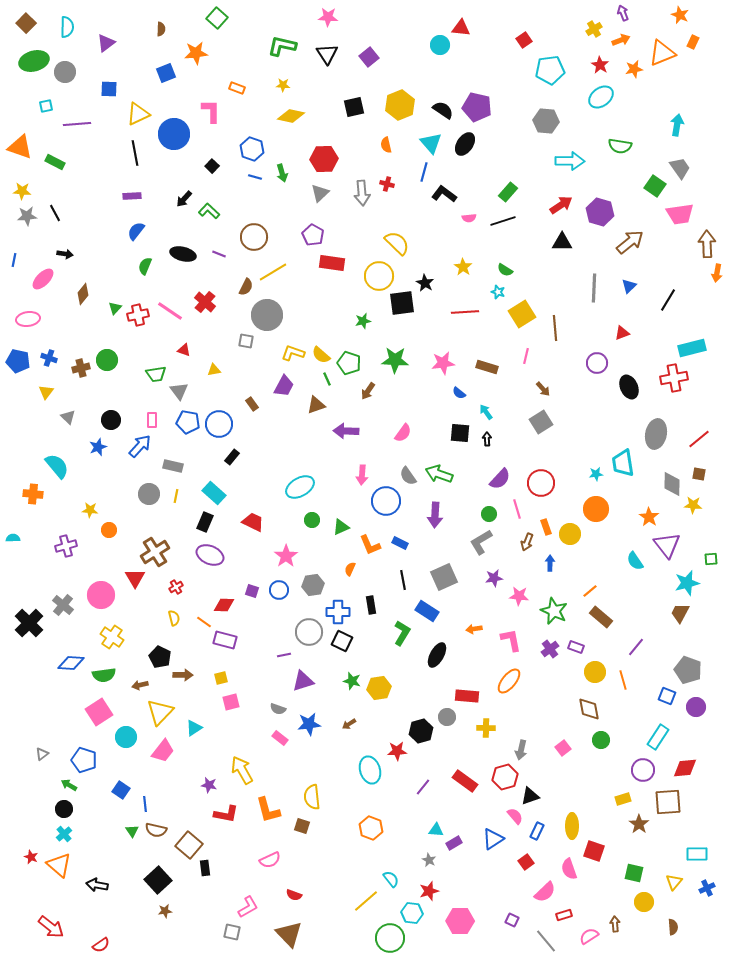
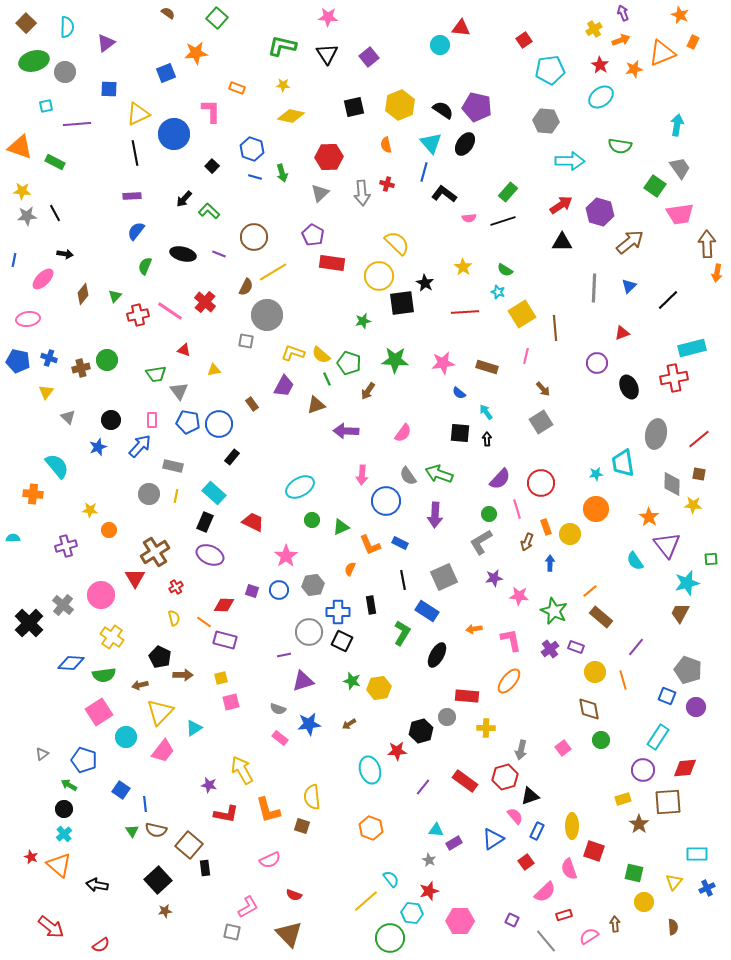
brown semicircle at (161, 29): moved 7 px right, 16 px up; rotated 56 degrees counterclockwise
red hexagon at (324, 159): moved 5 px right, 2 px up
black line at (668, 300): rotated 15 degrees clockwise
green triangle at (115, 308): moved 12 px up
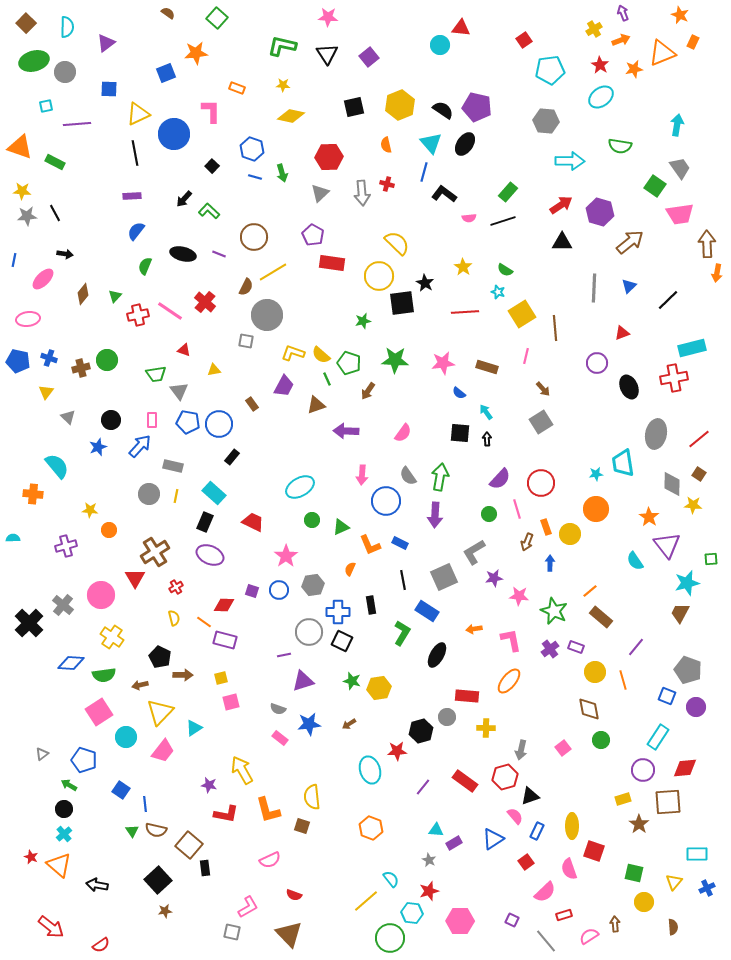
green arrow at (439, 474): moved 1 px right, 3 px down; rotated 80 degrees clockwise
brown square at (699, 474): rotated 24 degrees clockwise
gray L-shape at (481, 542): moved 7 px left, 10 px down
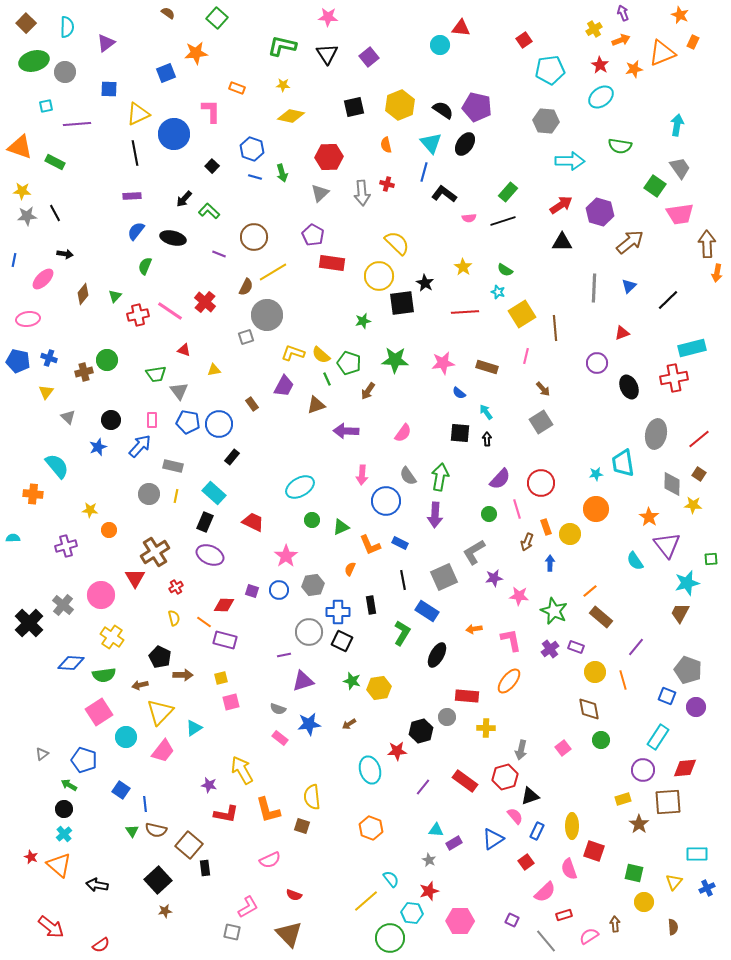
black ellipse at (183, 254): moved 10 px left, 16 px up
gray square at (246, 341): moved 4 px up; rotated 28 degrees counterclockwise
brown cross at (81, 368): moved 3 px right, 4 px down
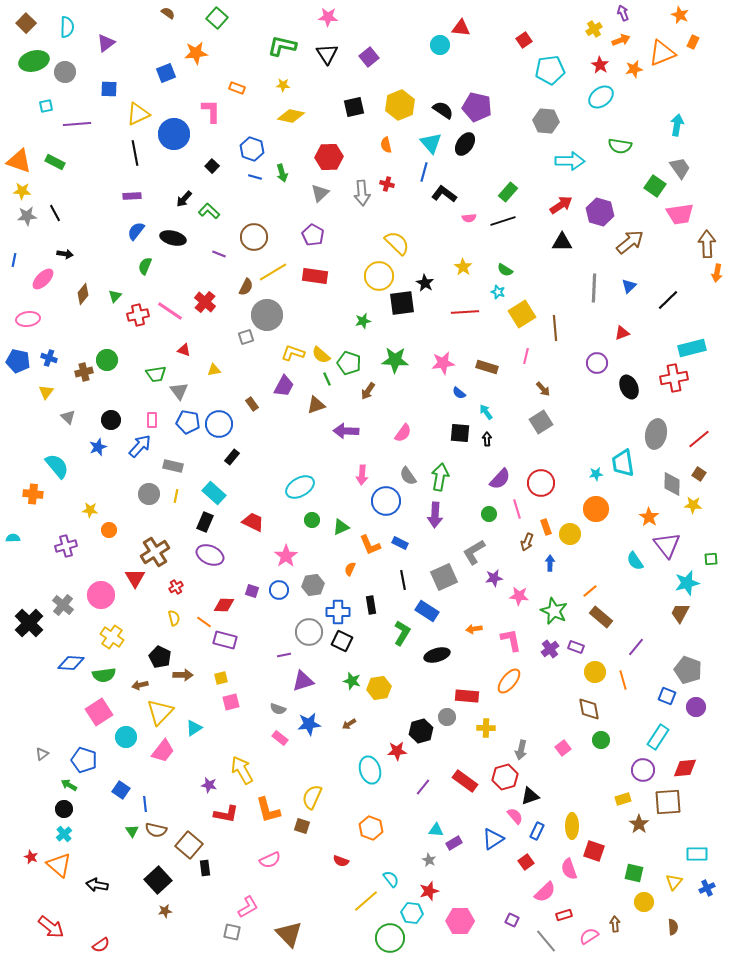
orange triangle at (20, 147): moved 1 px left, 14 px down
red rectangle at (332, 263): moved 17 px left, 13 px down
black ellipse at (437, 655): rotated 45 degrees clockwise
yellow semicircle at (312, 797): rotated 30 degrees clockwise
red semicircle at (294, 895): moved 47 px right, 34 px up
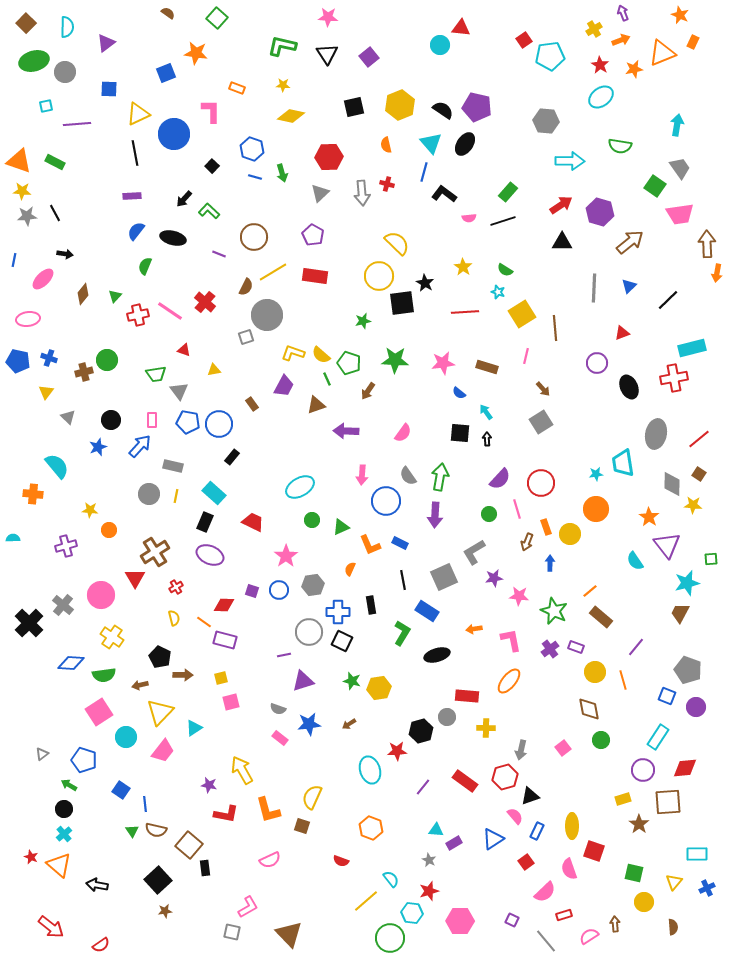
orange star at (196, 53): rotated 15 degrees clockwise
cyan pentagon at (550, 70): moved 14 px up
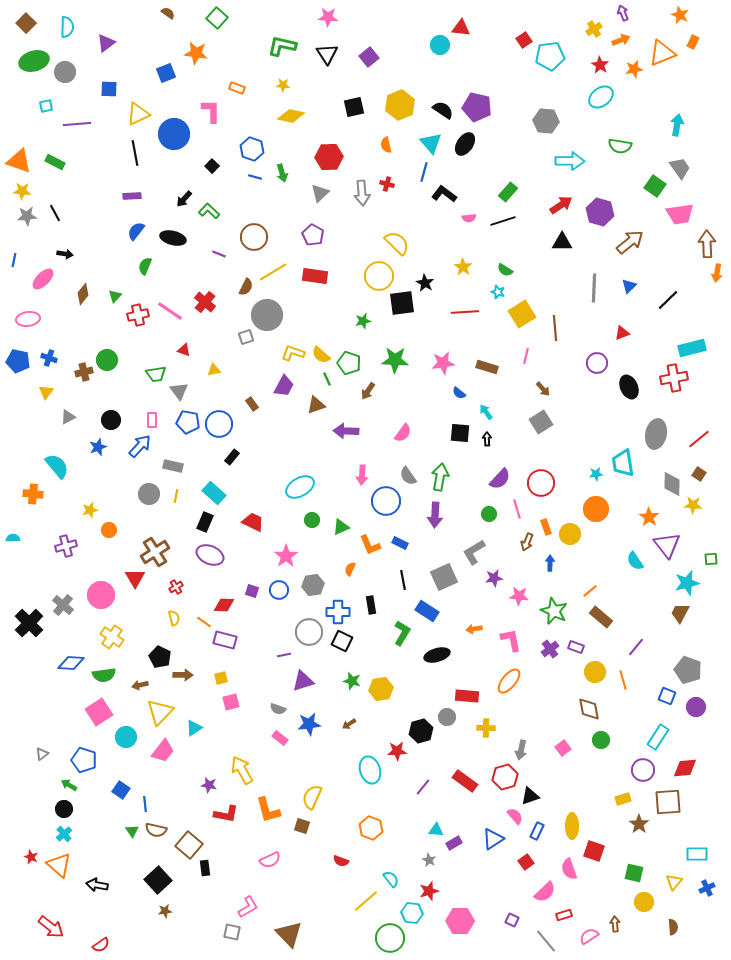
gray triangle at (68, 417): rotated 49 degrees clockwise
yellow star at (90, 510): rotated 21 degrees counterclockwise
yellow hexagon at (379, 688): moved 2 px right, 1 px down
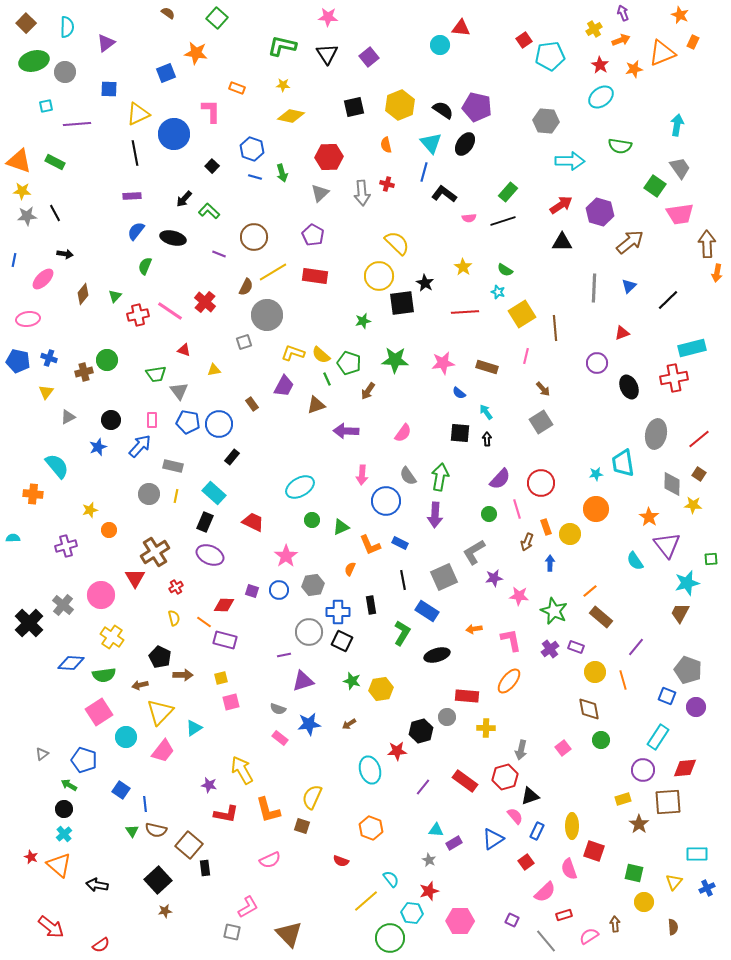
gray square at (246, 337): moved 2 px left, 5 px down
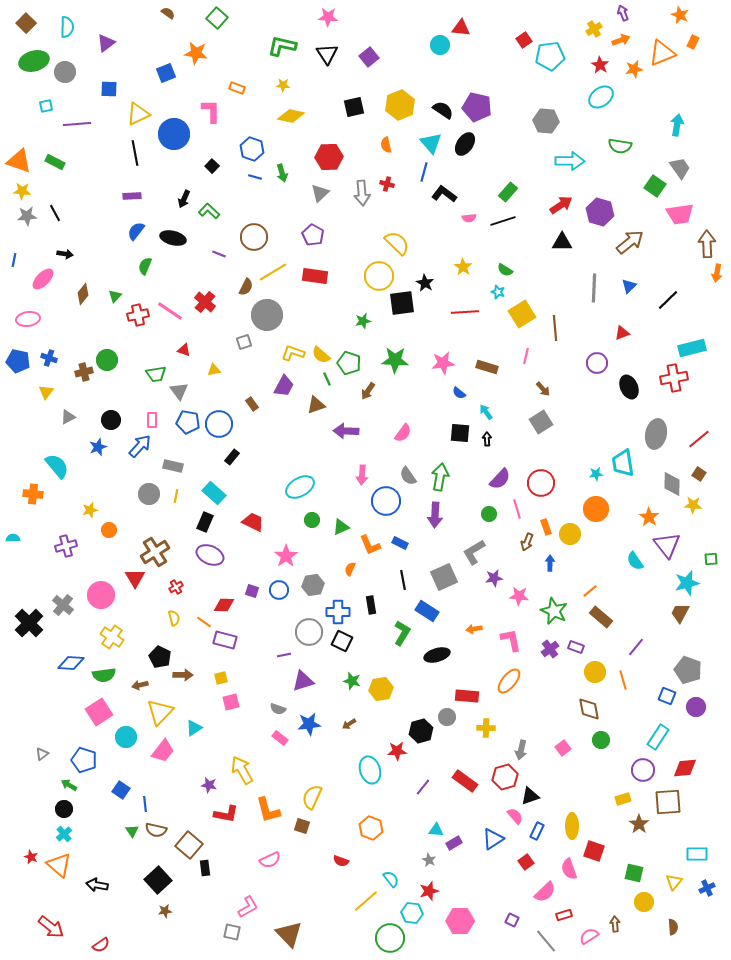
black arrow at (184, 199): rotated 18 degrees counterclockwise
